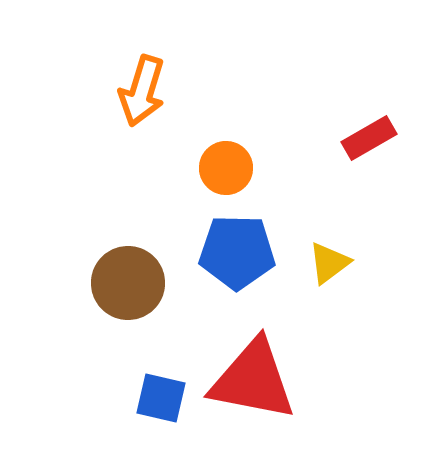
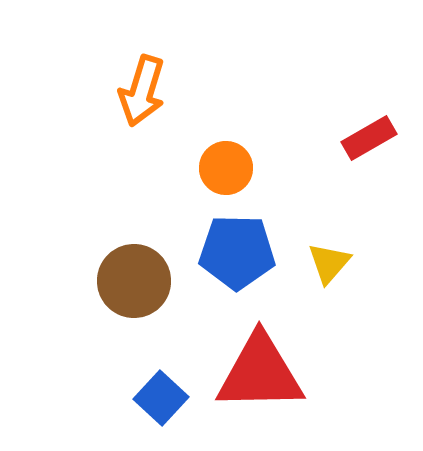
yellow triangle: rotated 12 degrees counterclockwise
brown circle: moved 6 px right, 2 px up
red triangle: moved 7 px right, 7 px up; rotated 12 degrees counterclockwise
blue square: rotated 30 degrees clockwise
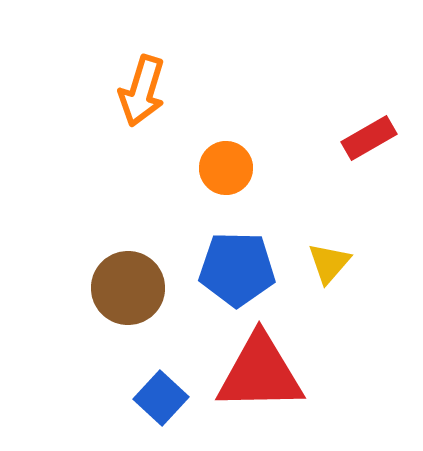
blue pentagon: moved 17 px down
brown circle: moved 6 px left, 7 px down
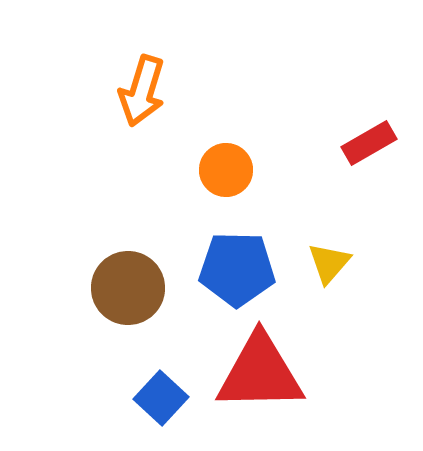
red rectangle: moved 5 px down
orange circle: moved 2 px down
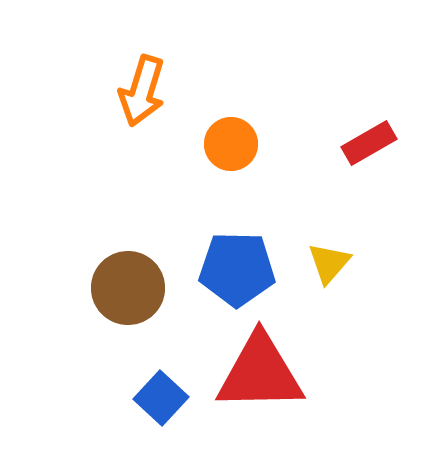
orange circle: moved 5 px right, 26 px up
